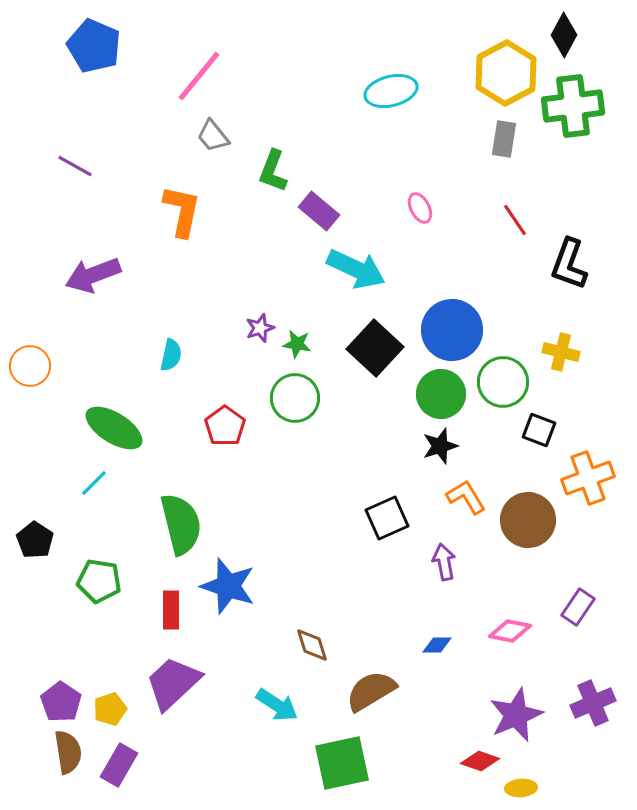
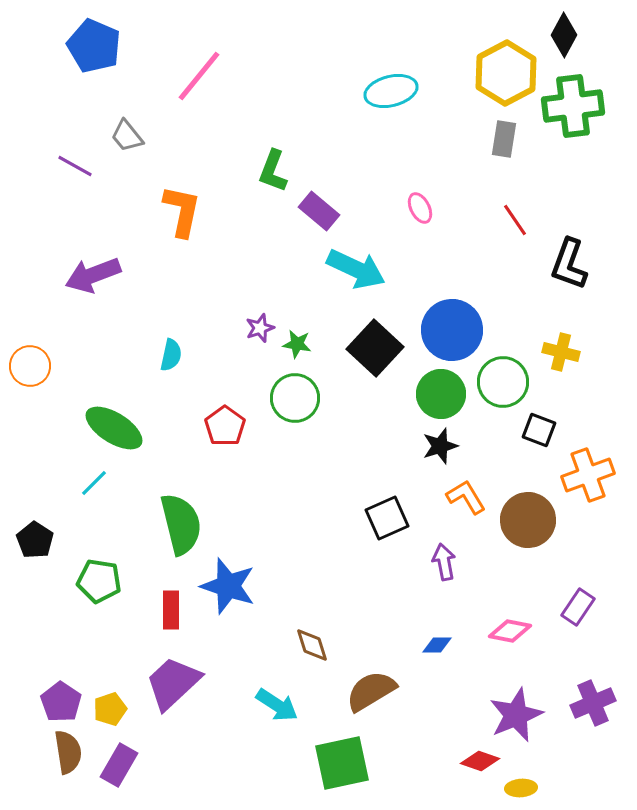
gray trapezoid at (213, 136): moved 86 px left
orange cross at (588, 478): moved 3 px up
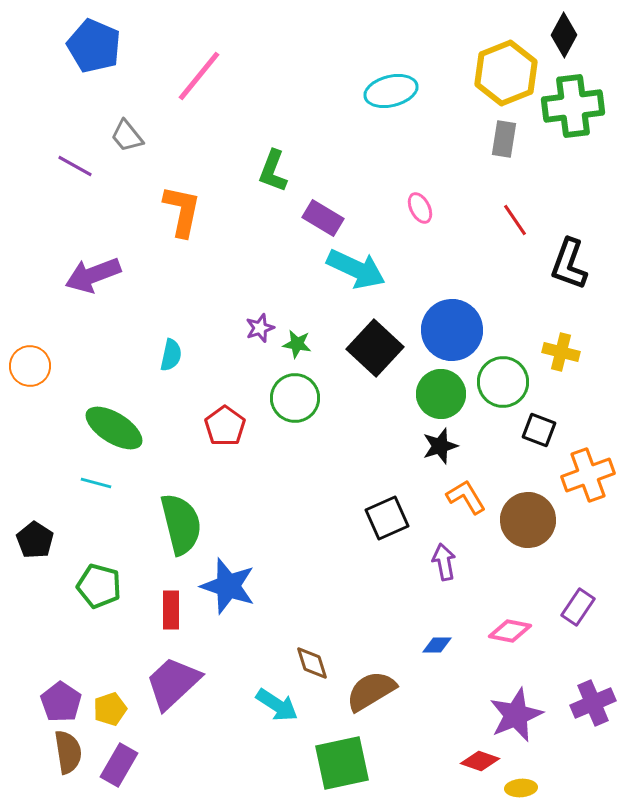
yellow hexagon at (506, 73): rotated 6 degrees clockwise
purple rectangle at (319, 211): moved 4 px right, 7 px down; rotated 9 degrees counterclockwise
cyan line at (94, 483): moved 2 px right; rotated 60 degrees clockwise
green pentagon at (99, 581): moved 5 px down; rotated 6 degrees clockwise
brown diamond at (312, 645): moved 18 px down
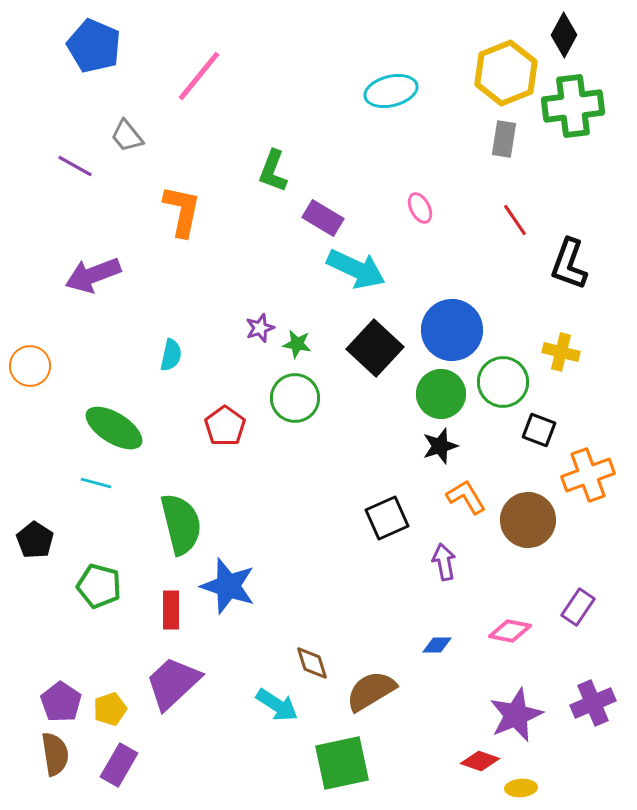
brown semicircle at (68, 752): moved 13 px left, 2 px down
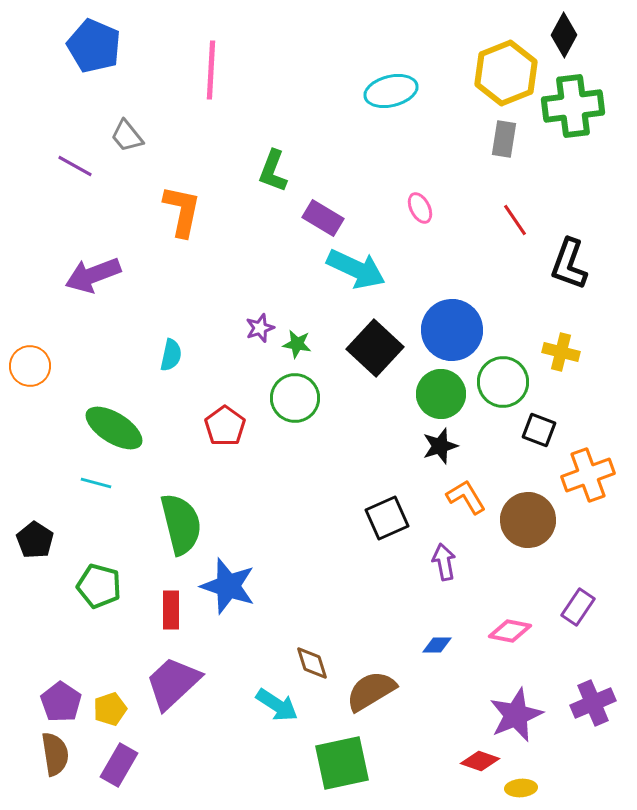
pink line at (199, 76): moved 12 px right, 6 px up; rotated 36 degrees counterclockwise
